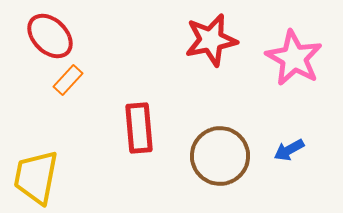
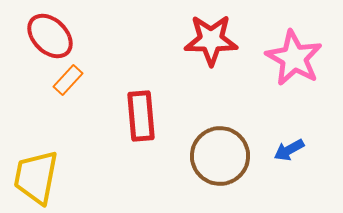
red star: rotated 12 degrees clockwise
red rectangle: moved 2 px right, 12 px up
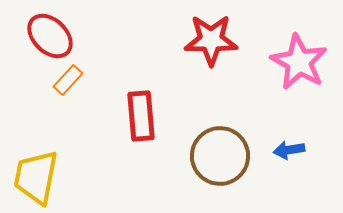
pink star: moved 5 px right, 4 px down
blue arrow: rotated 20 degrees clockwise
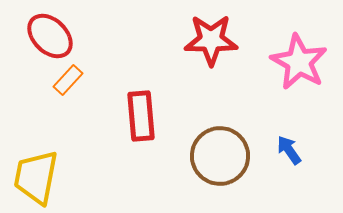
blue arrow: rotated 64 degrees clockwise
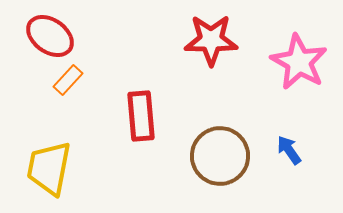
red ellipse: rotated 9 degrees counterclockwise
yellow trapezoid: moved 13 px right, 9 px up
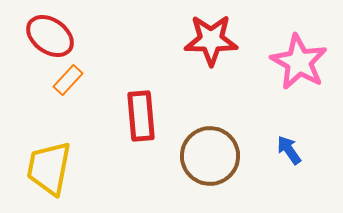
brown circle: moved 10 px left
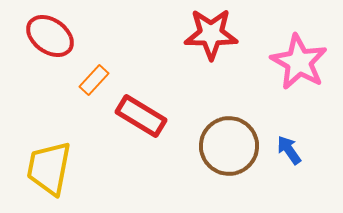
red star: moved 6 px up
orange rectangle: moved 26 px right
red rectangle: rotated 54 degrees counterclockwise
brown circle: moved 19 px right, 10 px up
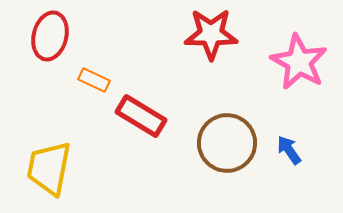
red ellipse: rotated 69 degrees clockwise
orange rectangle: rotated 72 degrees clockwise
brown circle: moved 2 px left, 3 px up
